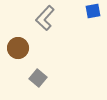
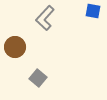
blue square: rotated 21 degrees clockwise
brown circle: moved 3 px left, 1 px up
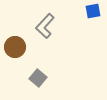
blue square: rotated 21 degrees counterclockwise
gray L-shape: moved 8 px down
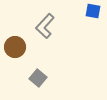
blue square: rotated 21 degrees clockwise
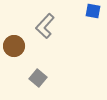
brown circle: moved 1 px left, 1 px up
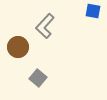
brown circle: moved 4 px right, 1 px down
